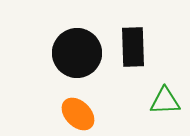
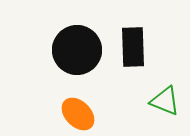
black circle: moved 3 px up
green triangle: rotated 24 degrees clockwise
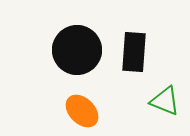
black rectangle: moved 1 px right, 5 px down; rotated 6 degrees clockwise
orange ellipse: moved 4 px right, 3 px up
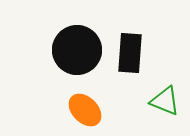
black rectangle: moved 4 px left, 1 px down
orange ellipse: moved 3 px right, 1 px up
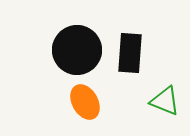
orange ellipse: moved 8 px up; rotated 16 degrees clockwise
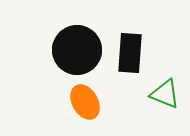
green triangle: moved 7 px up
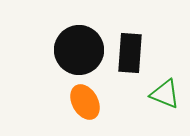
black circle: moved 2 px right
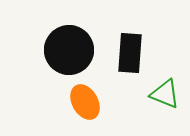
black circle: moved 10 px left
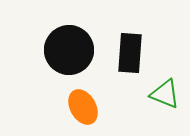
orange ellipse: moved 2 px left, 5 px down
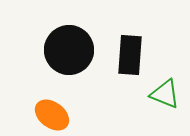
black rectangle: moved 2 px down
orange ellipse: moved 31 px left, 8 px down; rotated 24 degrees counterclockwise
